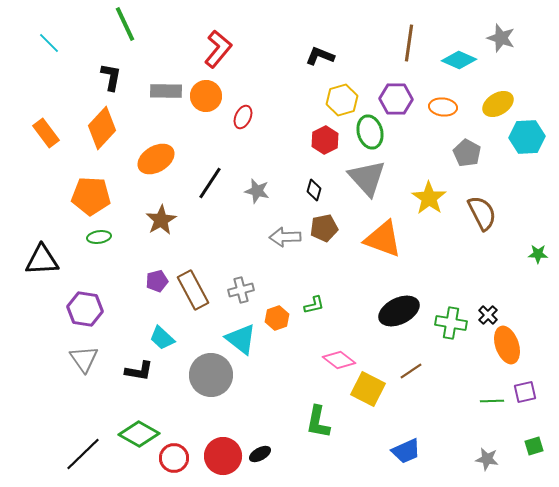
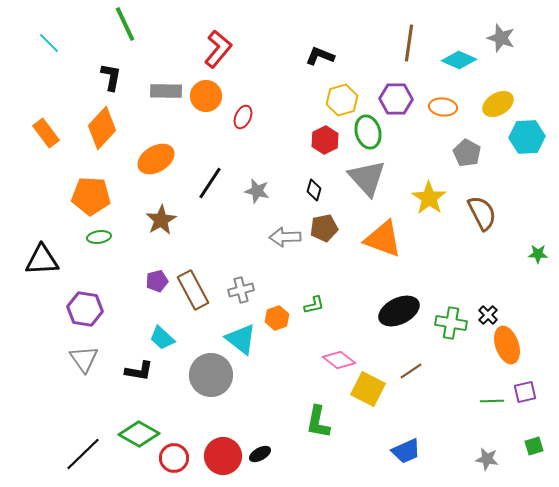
green ellipse at (370, 132): moved 2 px left
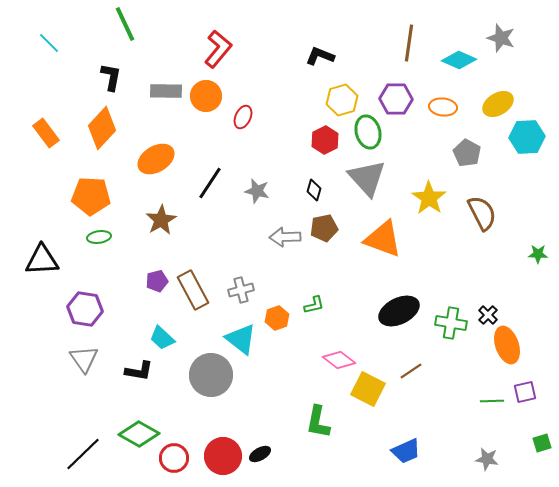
green square at (534, 446): moved 8 px right, 3 px up
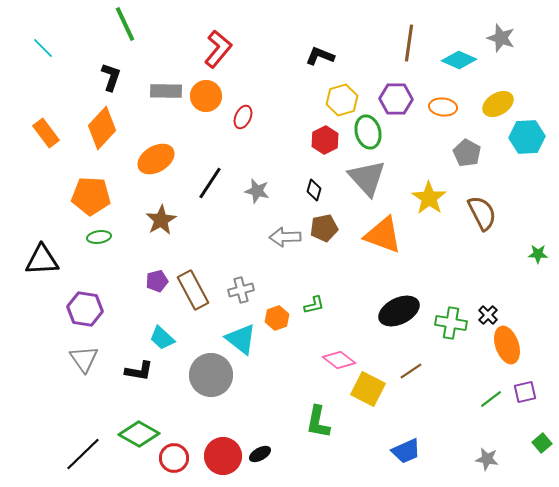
cyan line at (49, 43): moved 6 px left, 5 px down
black L-shape at (111, 77): rotated 8 degrees clockwise
orange triangle at (383, 239): moved 4 px up
green line at (492, 401): moved 1 px left, 2 px up; rotated 35 degrees counterclockwise
green square at (542, 443): rotated 24 degrees counterclockwise
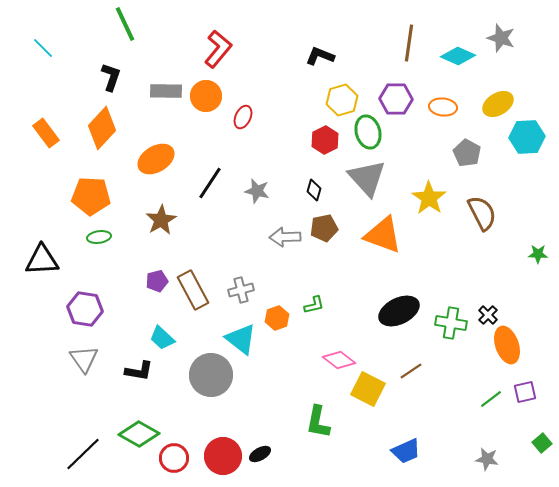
cyan diamond at (459, 60): moved 1 px left, 4 px up
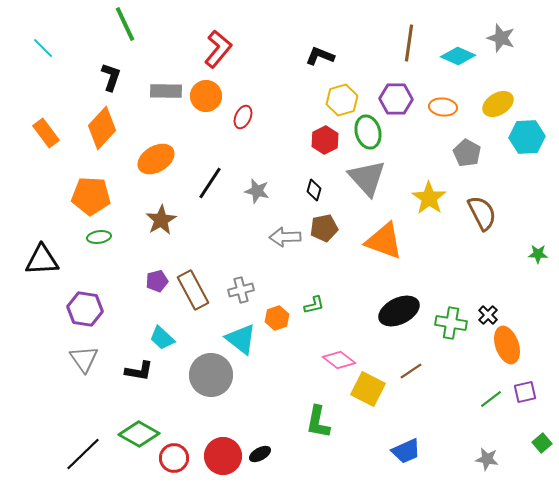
orange triangle at (383, 235): moved 1 px right, 6 px down
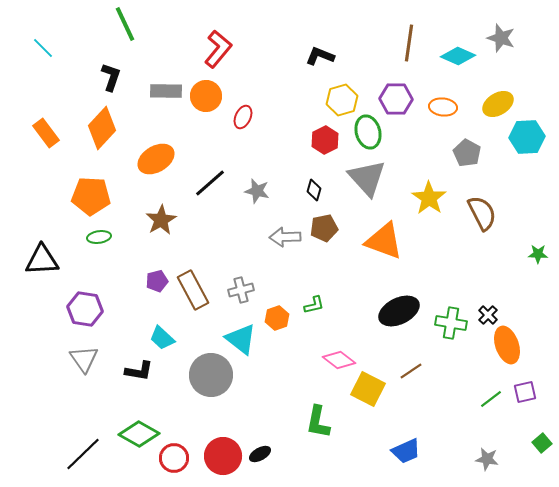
black line at (210, 183): rotated 16 degrees clockwise
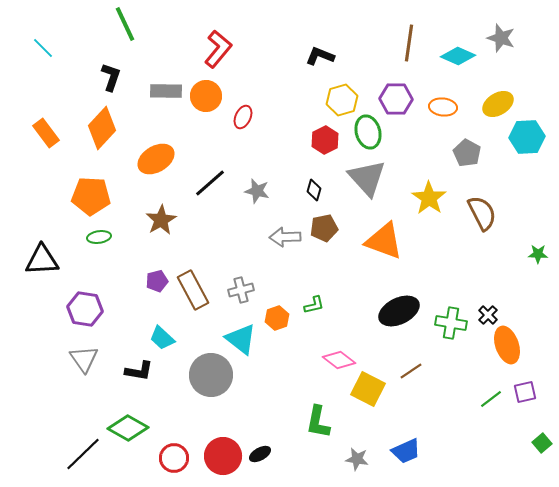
green diamond at (139, 434): moved 11 px left, 6 px up
gray star at (487, 459): moved 130 px left
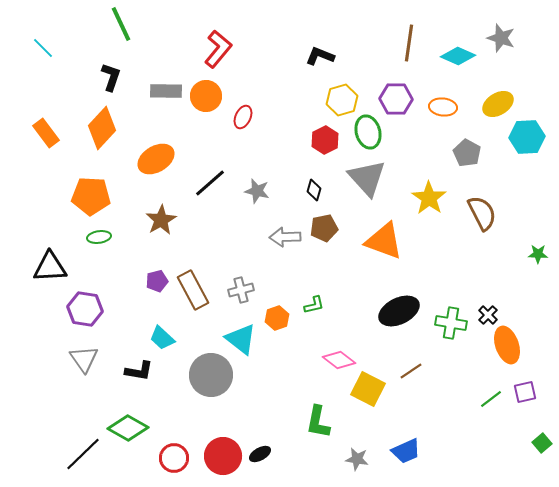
green line at (125, 24): moved 4 px left
black triangle at (42, 260): moved 8 px right, 7 px down
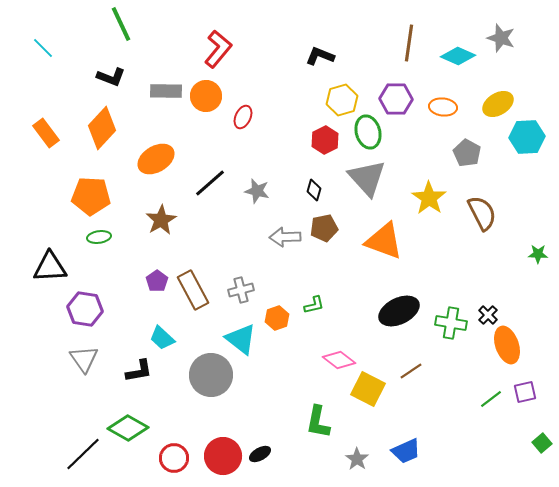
black L-shape at (111, 77): rotated 92 degrees clockwise
purple pentagon at (157, 281): rotated 20 degrees counterclockwise
black L-shape at (139, 371): rotated 20 degrees counterclockwise
gray star at (357, 459): rotated 25 degrees clockwise
